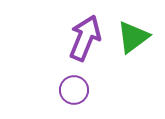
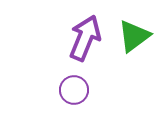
green triangle: moved 1 px right, 1 px up
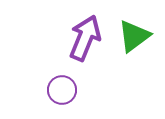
purple circle: moved 12 px left
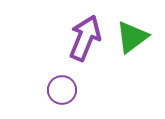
green triangle: moved 2 px left, 1 px down
